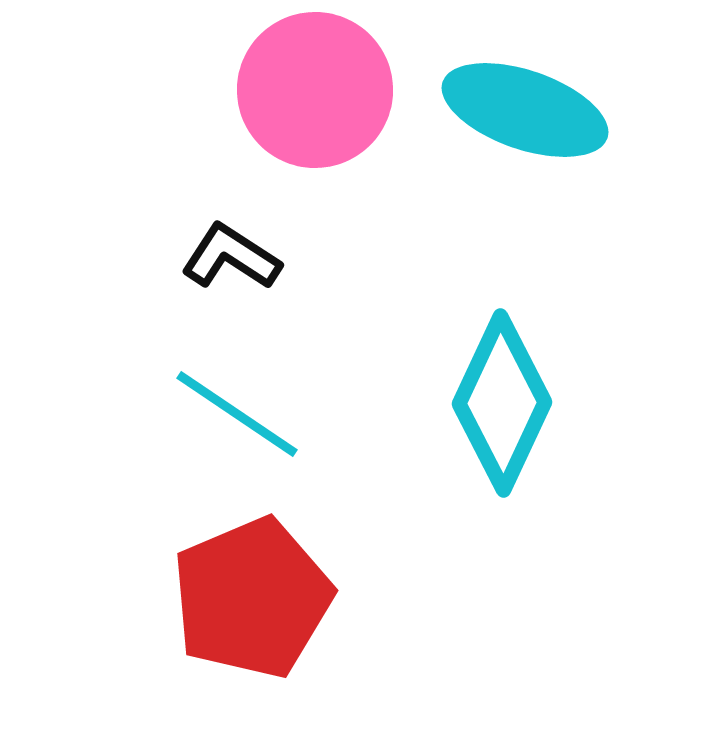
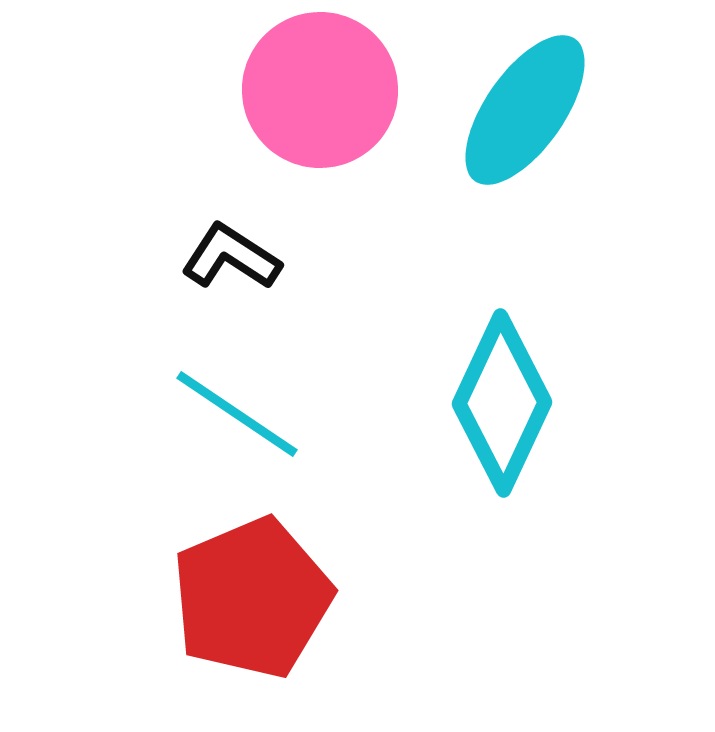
pink circle: moved 5 px right
cyan ellipse: rotated 74 degrees counterclockwise
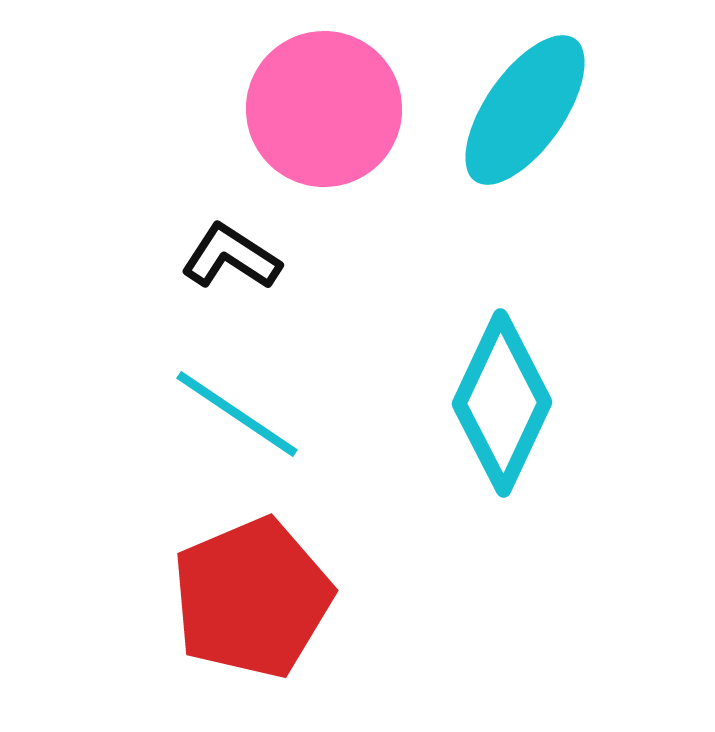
pink circle: moved 4 px right, 19 px down
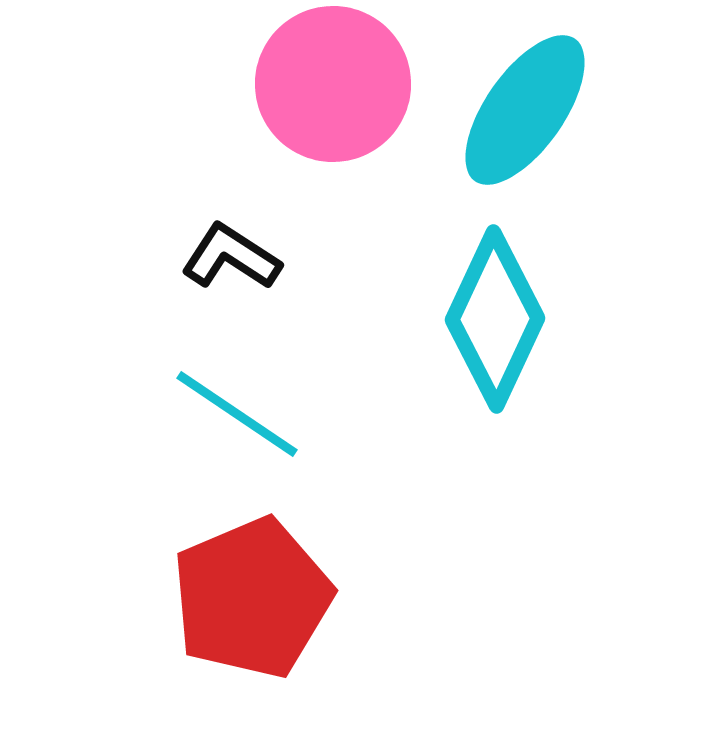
pink circle: moved 9 px right, 25 px up
cyan diamond: moved 7 px left, 84 px up
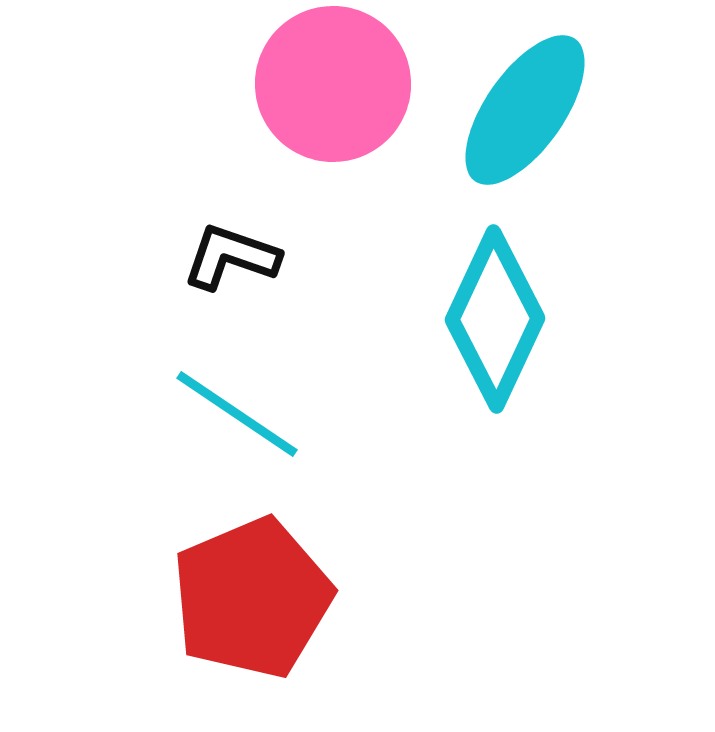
black L-shape: rotated 14 degrees counterclockwise
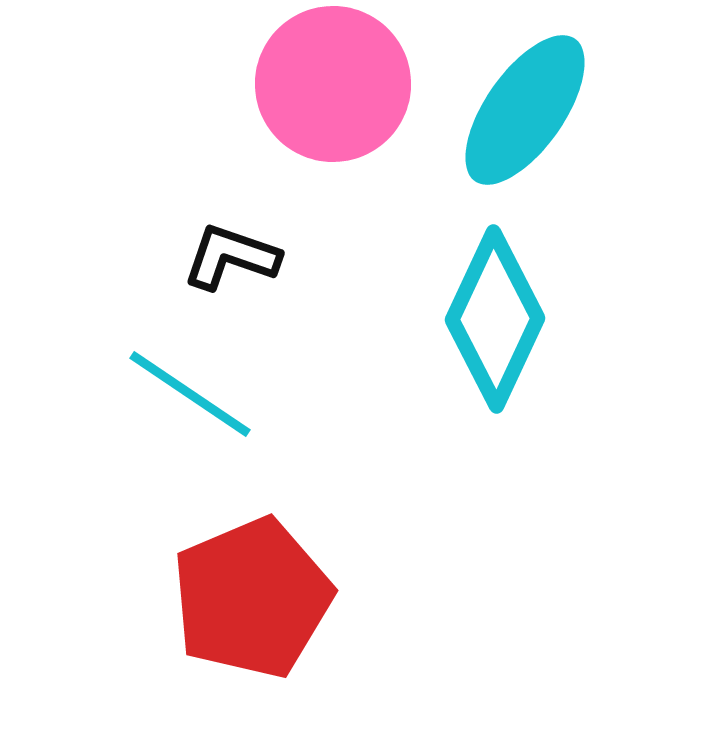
cyan line: moved 47 px left, 20 px up
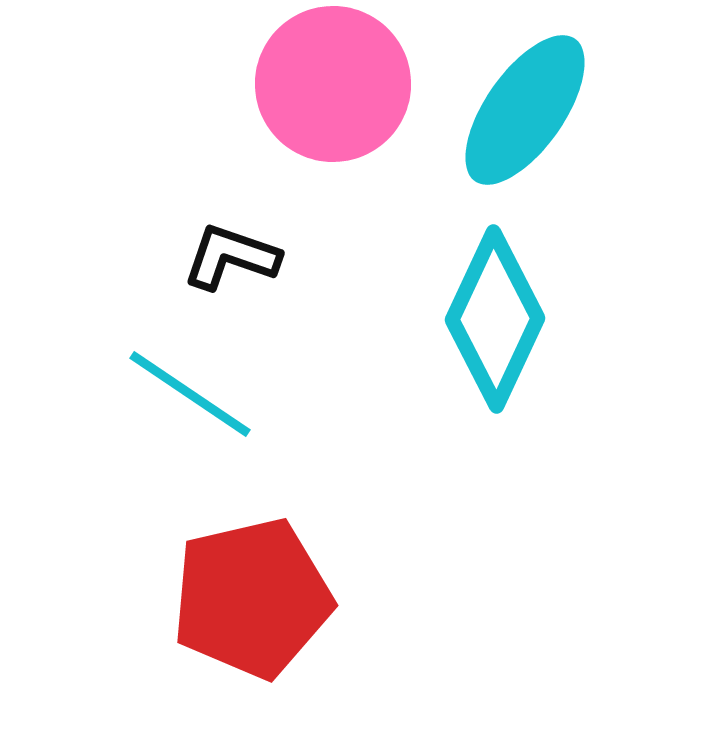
red pentagon: rotated 10 degrees clockwise
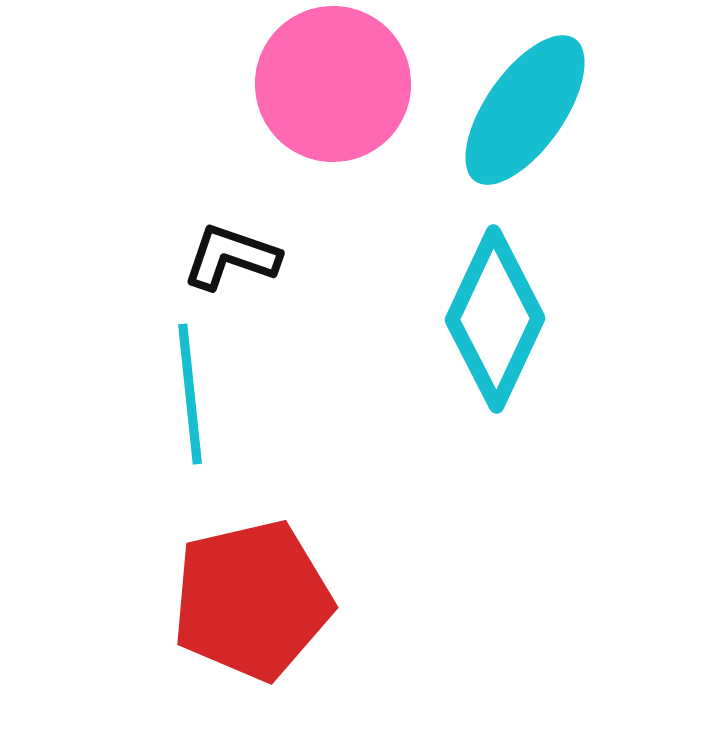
cyan line: rotated 50 degrees clockwise
red pentagon: moved 2 px down
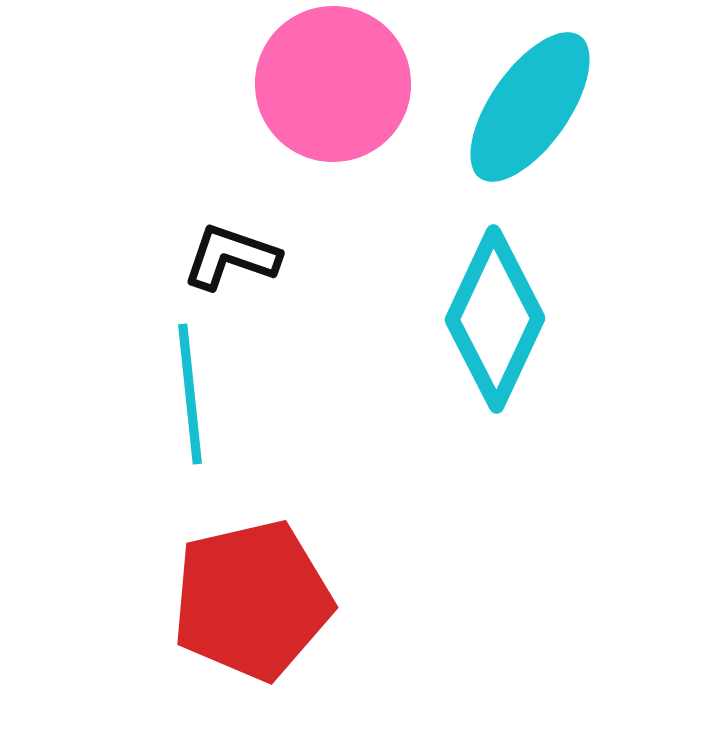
cyan ellipse: moved 5 px right, 3 px up
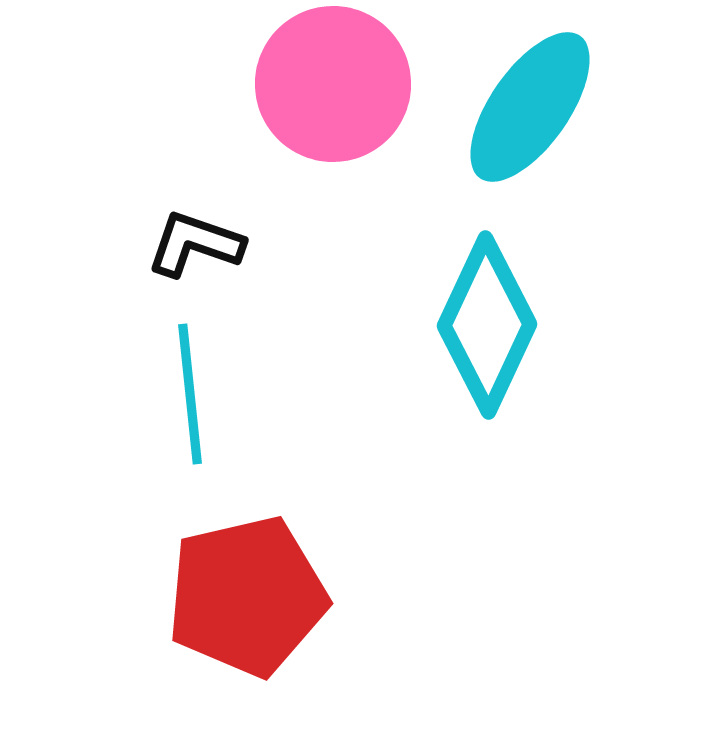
black L-shape: moved 36 px left, 13 px up
cyan diamond: moved 8 px left, 6 px down
red pentagon: moved 5 px left, 4 px up
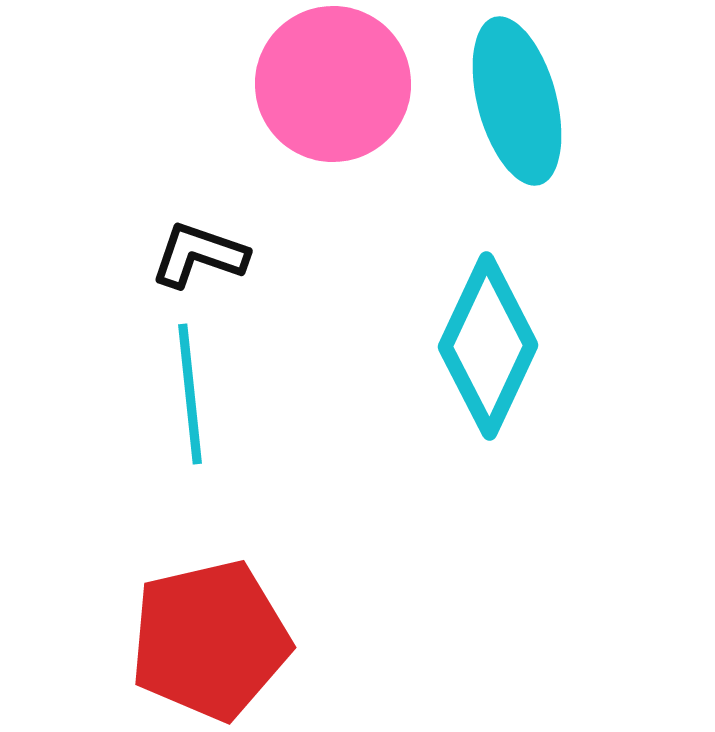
cyan ellipse: moved 13 px left, 6 px up; rotated 50 degrees counterclockwise
black L-shape: moved 4 px right, 11 px down
cyan diamond: moved 1 px right, 21 px down
red pentagon: moved 37 px left, 44 px down
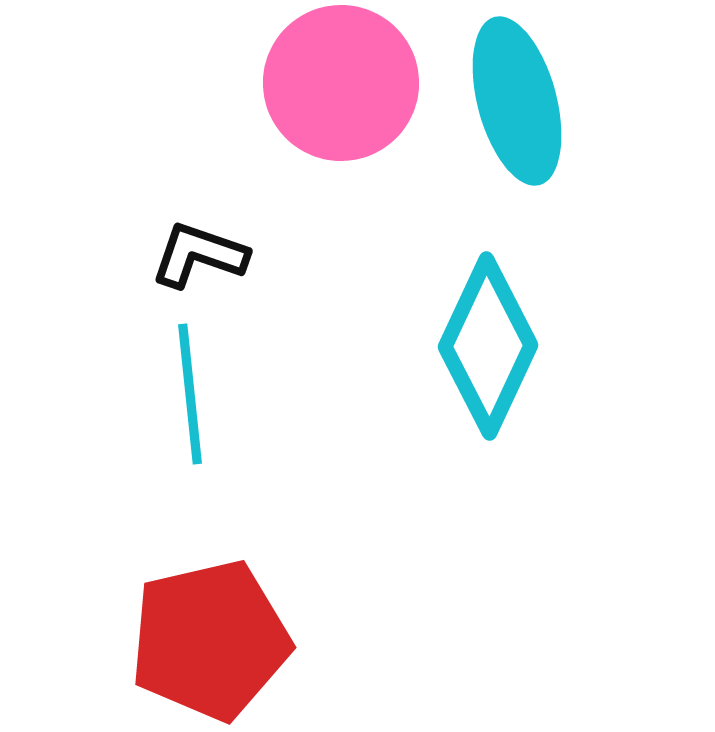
pink circle: moved 8 px right, 1 px up
